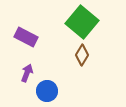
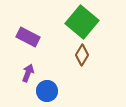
purple rectangle: moved 2 px right
purple arrow: moved 1 px right
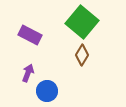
purple rectangle: moved 2 px right, 2 px up
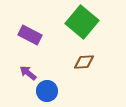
brown diamond: moved 2 px right, 7 px down; rotated 55 degrees clockwise
purple arrow: rotated 72 degrees counterclockwise
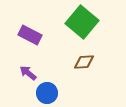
blue circle: moved 2 px down
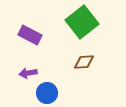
green square: rotated 12 degrees clockwise
purple arrow: rotated 48 degrees counterclockwise
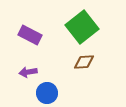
green square: moved 5 px down
purple arrow: moved 1 px up
